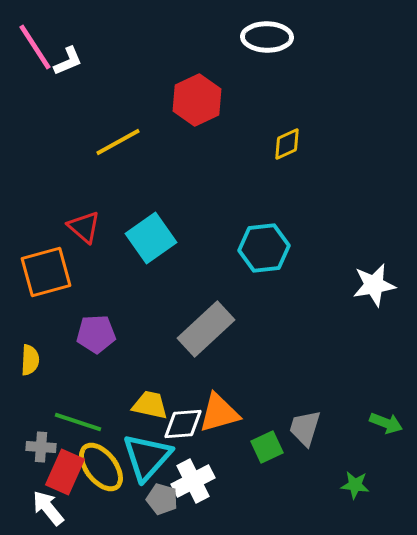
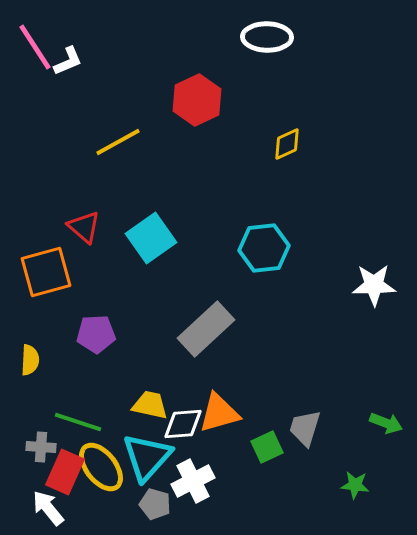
white star: rotated 9 degrees clockwise
gray pentagon: moved 7 px left, 5 px down
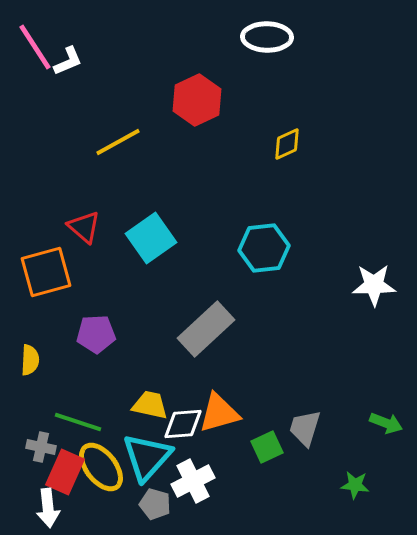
gray cross: rotated 8 degrees clockwise
white arrow: rotated 147 degrees counterclockwise
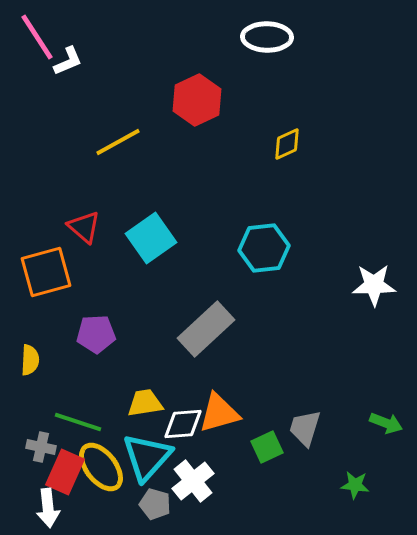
pink line: moved 2 px right, 10 px up
yellow trapezoid: moved 5 px left, 2 px up; rotated 21 degrees counterclockwise
white cross: rotated 12 degrees counterclockwise
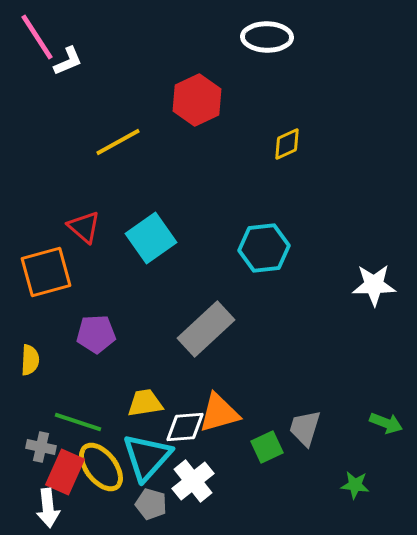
white diamond: moved 2 px right, 3 px down
gray pentagon: moved 4 px left
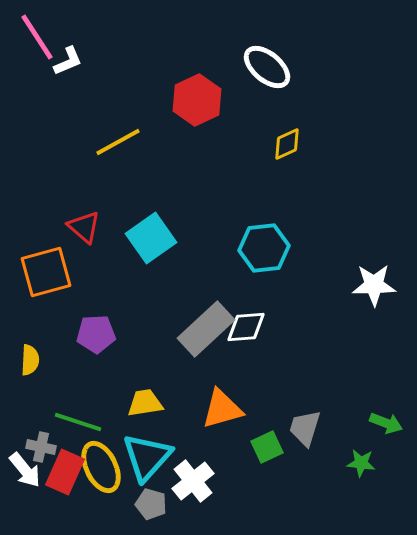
white ellipse: moved 30 px down; rotated 39 degrees clockwise
orange triangle: moved 3 px right, 4 px up
white diamond: moved 61 px right, 100 px up
yellow ellipse: rotated 12 degrees clockwise
green star: moved 6 px right, 22 px up
white arrow: moved 23 px left, 38 px up; rotated 33 degrees counterclockwise
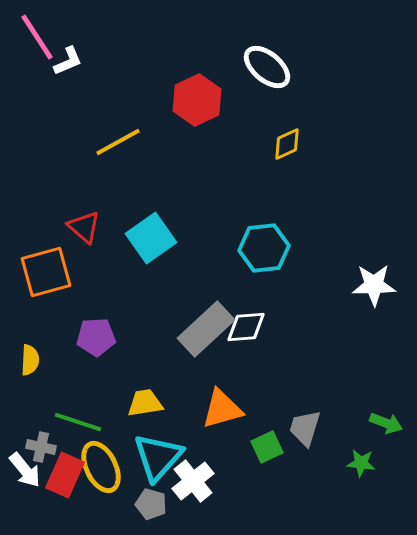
purple pentagon: moved 3 px down
cyan triangle: moved 11 px right
red rectangle: moved 3 px down
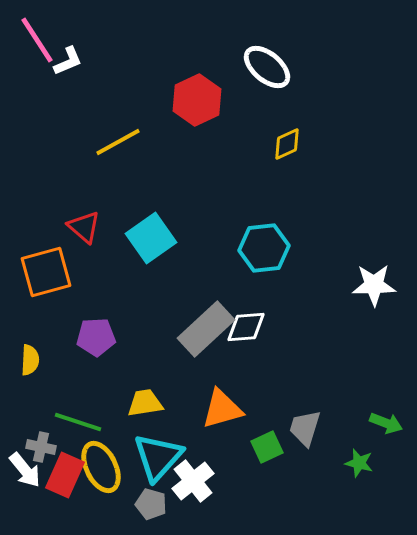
pink line: moved 3 px down
green star: moved 2 px left; rotated 8 degrees clockwise
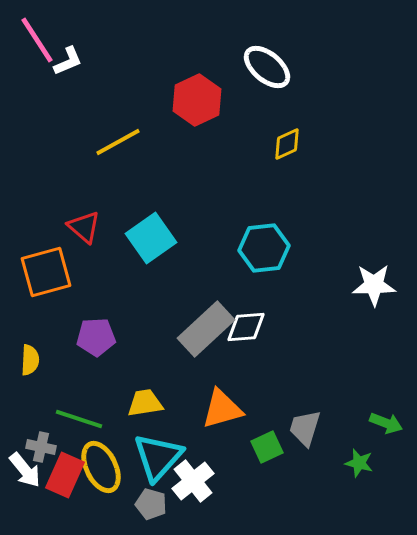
green line: moved 1 px right, 3 px up
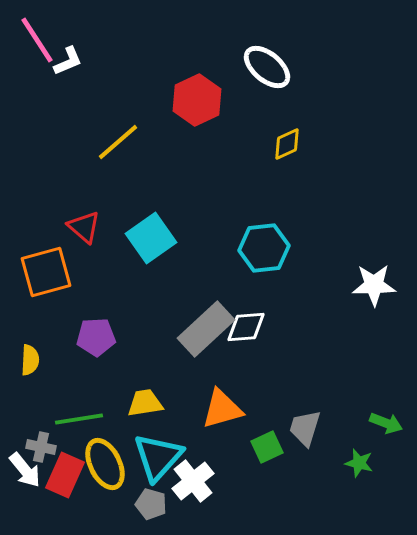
yellow line: rotated 12 degrees counterclockwise
green line: rotated 27 degrees counterclockwise
yellow ellipse: moved 4 px right, 3 px up
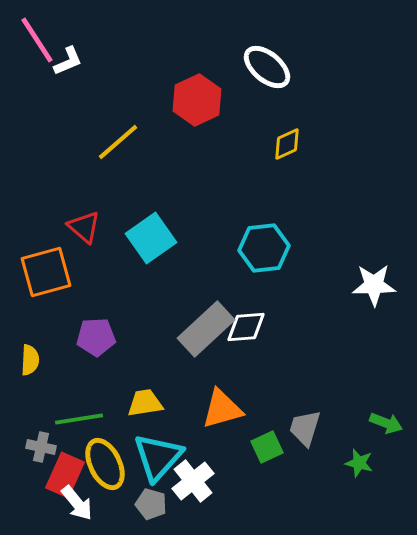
white arrow: moved 52 px right, 33 px down
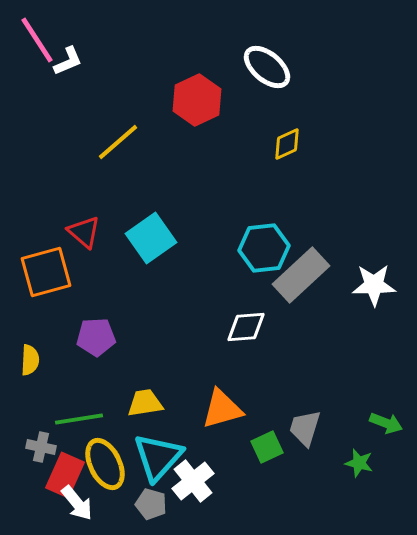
red triangle: moved 5 px down
gray rectangle: moved 95 px right, 54 px up
